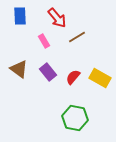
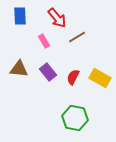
brown triangle: rotated 30 degrees counterclockwise
red semicircle: rotated 14 degrees counterclockwise
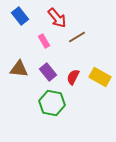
blue rectangle: rotated 36 degrees counterclockwise
yellow rectangle: moved 1 px up
green hexagon: moved 23 px left, 15 px up
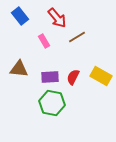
purple rectangle: moved 2 px right, 5 px down; rotated 54 degrees counterclockwise
yellow rectangle: moved 1 px right, 1 px up
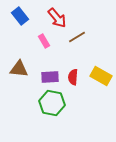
red semicircle: rotated 21 degrees counterclockwise
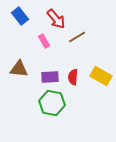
red arrow: moved 1 px left, 1 px down
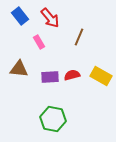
red arrow: moved 6 px left, 1 px up
brown line: moved 2 px right; rotated 36 degrees counterclockwise
pink rectangle: moved 5 px left, 1 px down
red semicircle: moved 1 px left, 2 px up; rotated 70 degrees clockwise
green hexagon: moved 1 px right, 16 px down
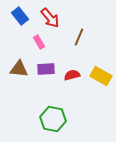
purple rectangle: moved 4 px left, 8 px up
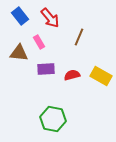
brown triangle: moved 16 px up
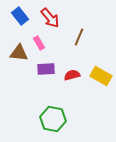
pink rectangle: moved 1 px down
